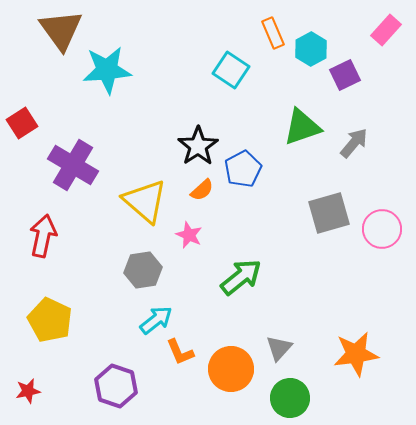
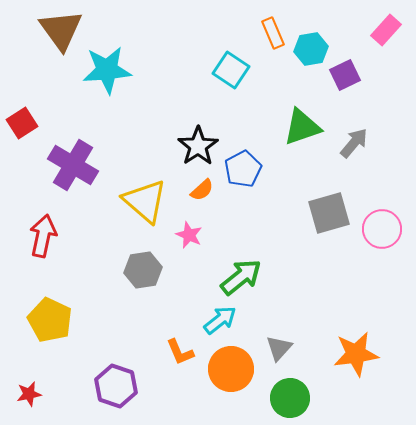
cyan hexagon: rotated 20 degrees clockwise
cyan arrow: moved 64 px right
red star: moved 1 px right, 3 px down
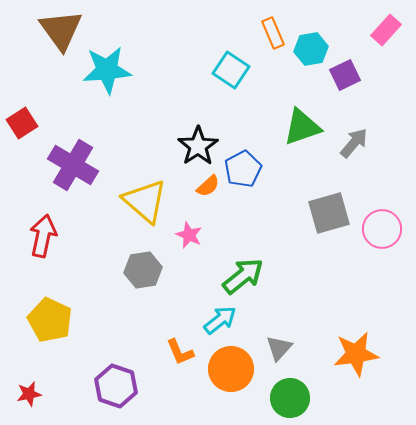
orange semicircle: moved 6 px right, 4 px up
green arrow: moved 2 px right, 1 px up
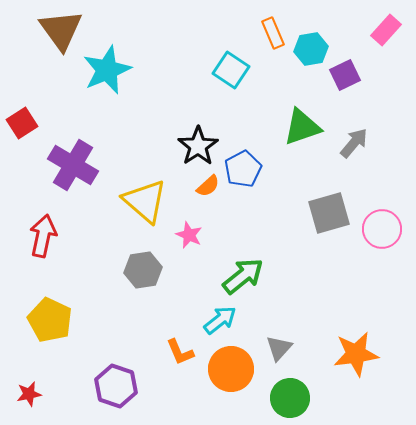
cyan star: rotated 18 degrees counterclockwise
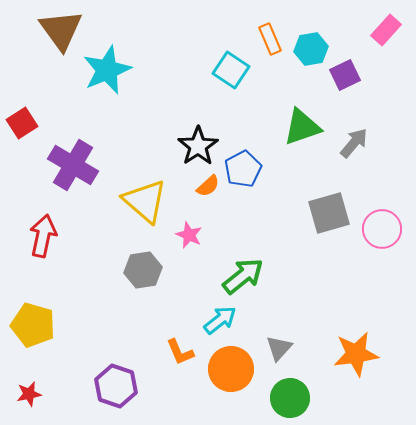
orange rectangle: moved 3 px left, 6 px down
yellow pentagon: moved 17 px left, 5 px down; rotated 9 degrees counterclockwise
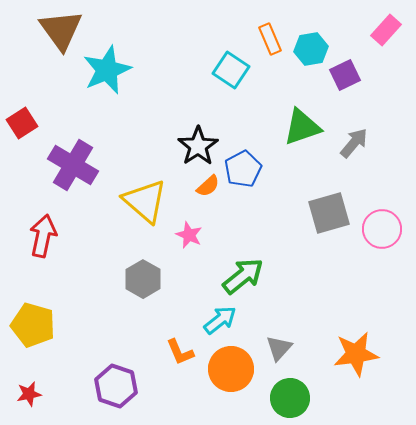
gray hexagon: moved 9 px down; rotated 21 degrees counterclockwise
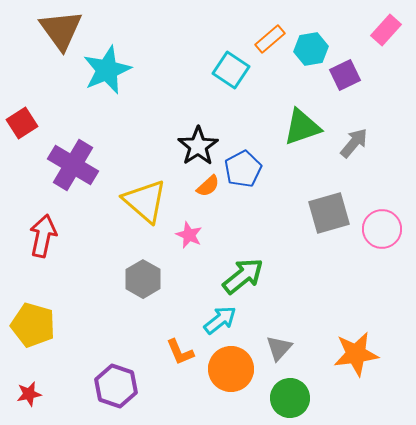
orange rectangle: rotated 72 degrees clockwise
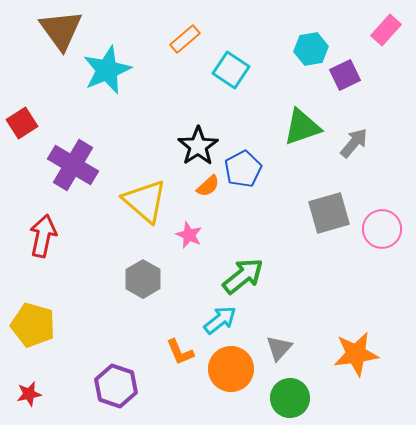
orange rectangle: moved 85 px left
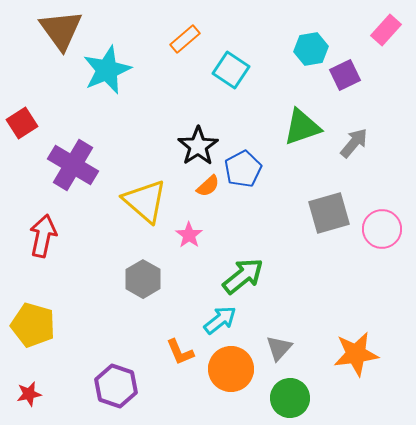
pink star: rotated 12 degrees clockwise
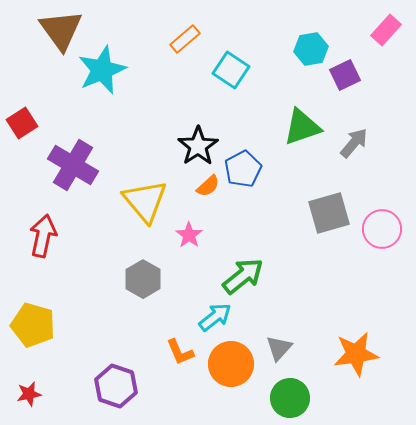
cyan star: moved 5 px left
yellow triangle: rotated 9 degrees clockwise
cyan arrow: moved 5 px left, 3 px up
orange circle: moved 5 px up
